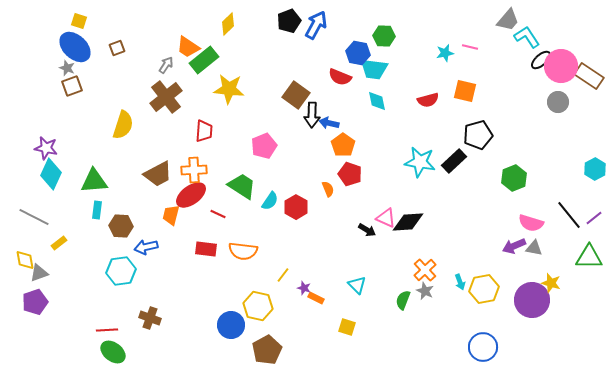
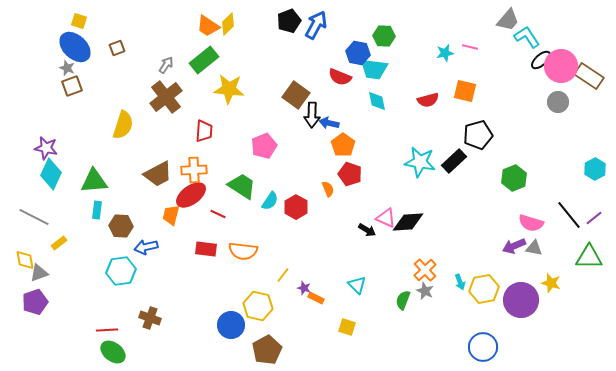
orange trapezoid at (188, 47): moved 20 px right, 21 px up
purple circle at (532, 300): moved 11 px left
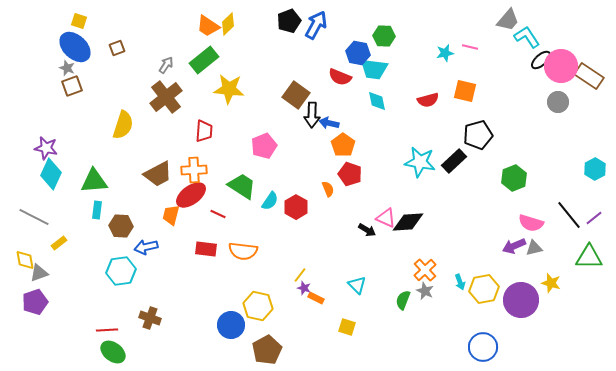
gray triangle at (534, 248): rotated 24 degrees counterclockwise
yellow line at (283, 275): moved 17 px right
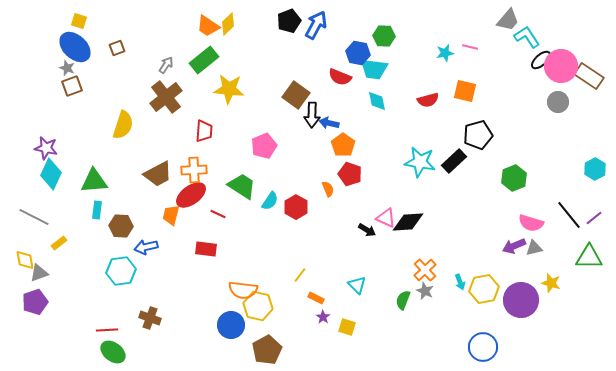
orange semicircle at (243, 251): moved 39 px down
purple star at (304, 288): moved 19 px right, 29 px down; rotated 16 degrees clockwise
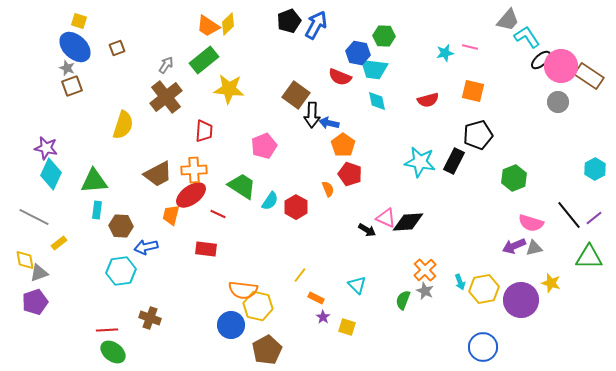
orange square at (465, 91): moved 8 px right
black rectangle at (454, 161): rotated 20 degrees counterclockwise
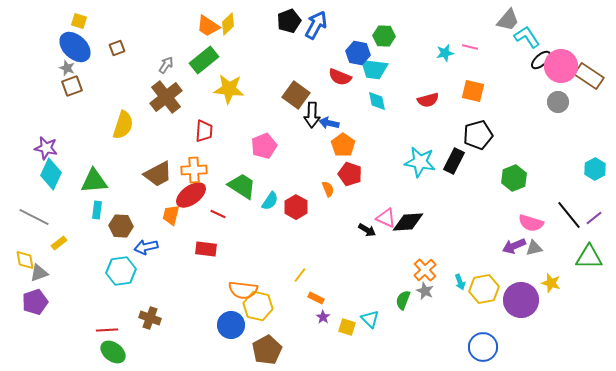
cyan triangle at (357, 285): moved 13 px right, 34 px down
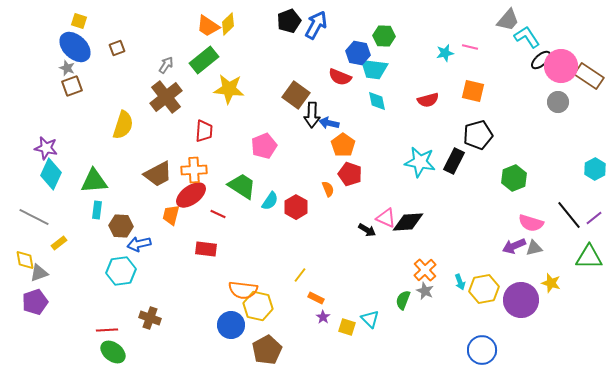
blue arrow at (146, 247): moved 7 px left, 3 px up
blue circle at (483, 347): moved 1 px left, 3 px down
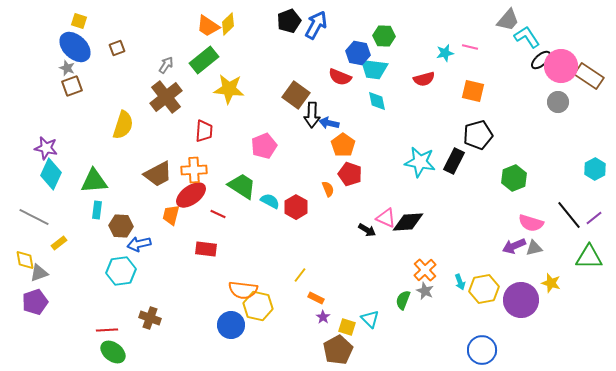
red semicircle at (428, 100): moved 4 px left, 21 px up
cyan semicircle at (270, 201): rotated 96 degrees counterclockwise
brown pentagon at (267, 350): moved 71 px right
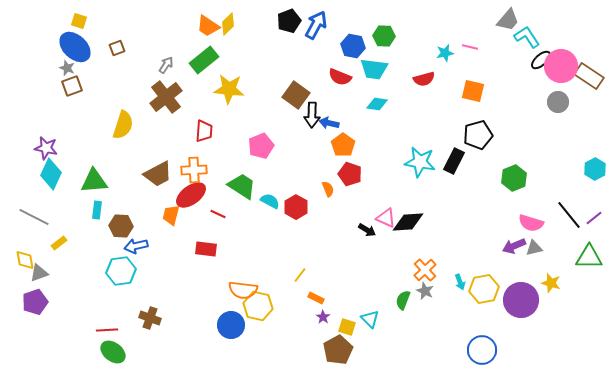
blue hexagon at (358, 53): moved 5 px left, 7 px up
cyan diamond at (377, 101): moved 3 px down; rotated 70 degrees counterclockwise
pink pentagon at (264, 146): moved 3 px left
blue arrow at (139, 244): moved 3 px left, 2 px down
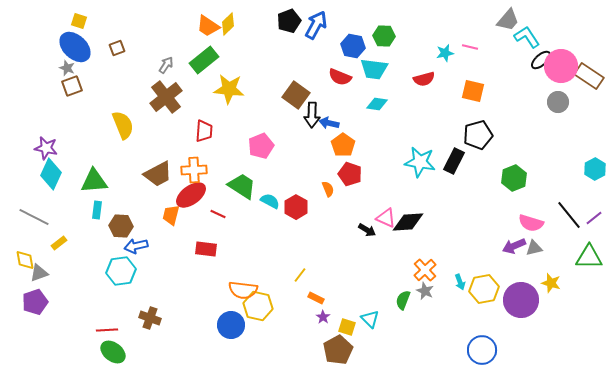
yellow semicircle at (123, 125): rotated 40 degrees counterclockwise
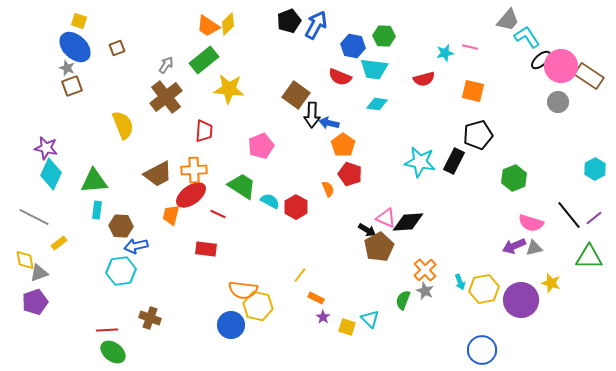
brown pentagon at (338, 350): moved 41 px right, 103 px up
